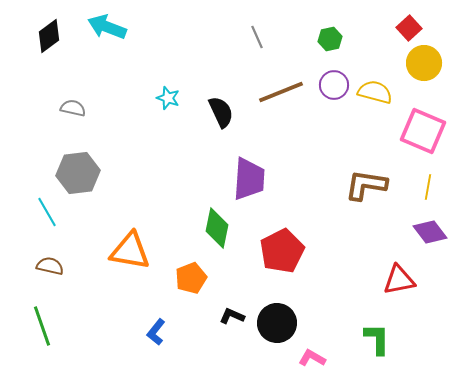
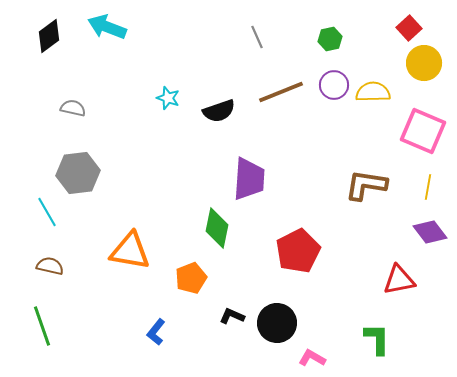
yellow semicircle: moved 2 px left; rotated 16 degrees counterclockwise
black semicircle: moved 2 px left, 1 px up; rotated 96 degrees clockwise
red pentagon: moved 16 px right
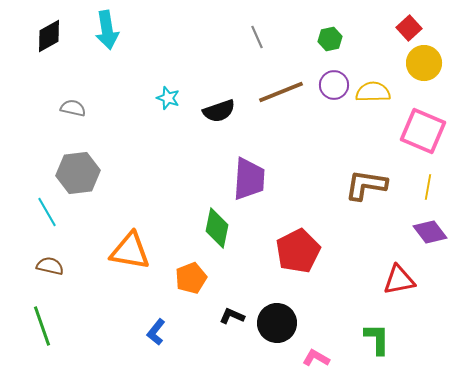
cyan arrow: moved 3 px down; rotated 120 degrees counterclockwise
black diamond: rotated 8 degrees clockwise
pink L-shape: moved 4 px right
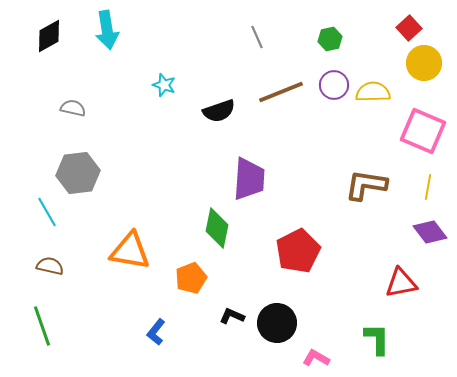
cyan star: moved 4 px left, 13 px up
red triangle: moved 2 px right, 3 px down
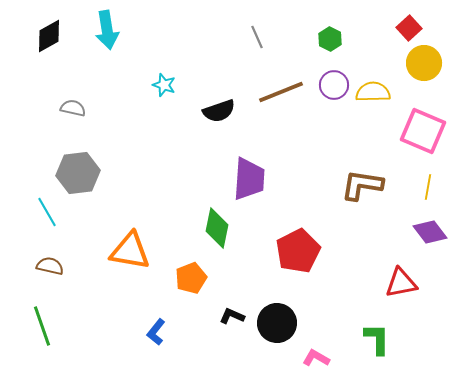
green hexagon: rotated 20 degrees counterclockwise
brown L-shape: moved 4 px left
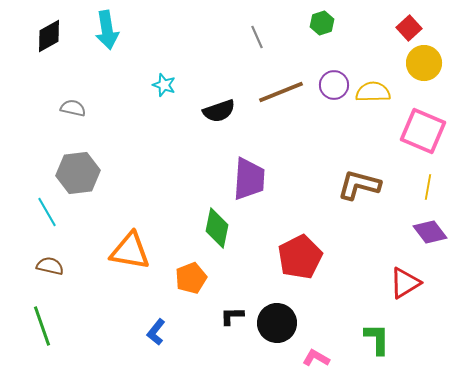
green hexagon: moved 8 px left, 16 px up; rotated 15 degrees clockwise
brown L-shape: moved 3 px left; rotated 6 degrees clockwise
red pentagon: moved 2 px right, 6 px down
red triangle: moved 4 px right; rotated 20 degrees counterclockwise
black L-shape: rotated 25 degrees counterclockwise
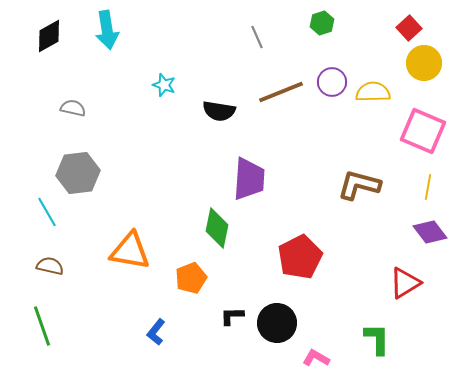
purple circle: moved 2 px left, 3 px up
black semicircle: rotated 28 degrees clockwise
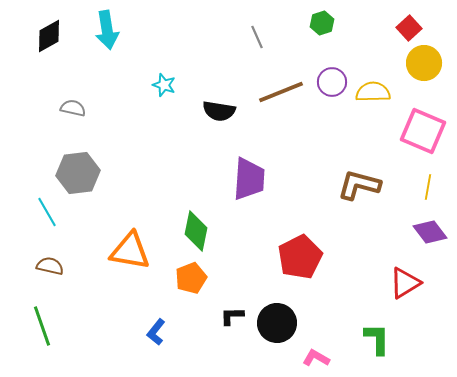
green diamond: moved 21 px left, 3 px down
